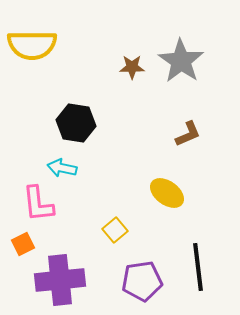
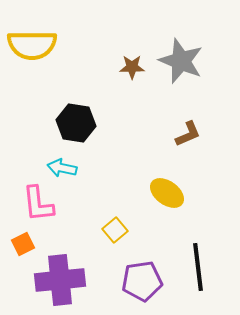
gray star: rotated 12 degrees counterclockwise
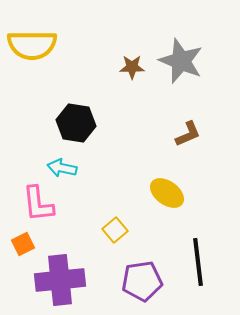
black line: moved 5 px up
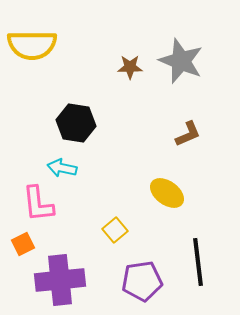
brown star: moved 2 px left
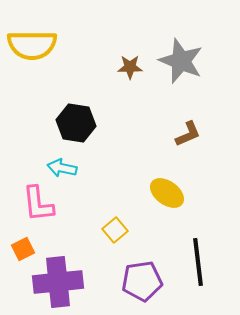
orange square: moved 5 px down
purple cross: moved 2 px left, 2 px down
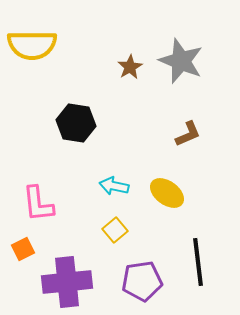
brown star: rotated 30 degrees counterclockwise
cyan arrow: moved 52 px right, 18 px down
purple cross: moved 9 px right
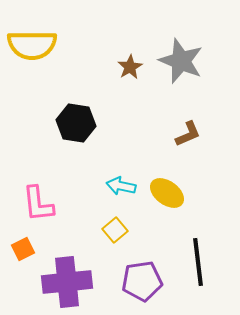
cyan arrow: moved 7 px right
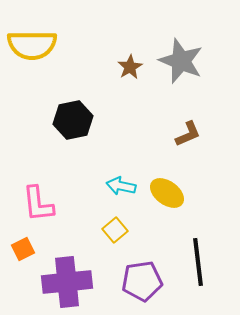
black hexagon: moved 3 px left, 3 px up; rotated 21 degrees counterclockwise
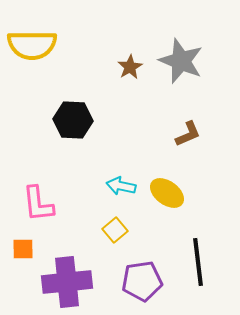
black hexagon: rotated 15 degrees clockwise
orange square: rotated 25 degrees clockwise
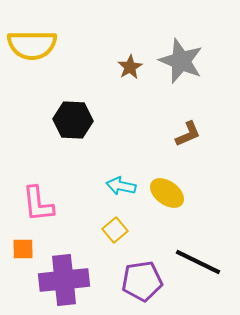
black line: rotated 57 degrees counterclockwise
purple cross: moved 3 px left, 2 px up
